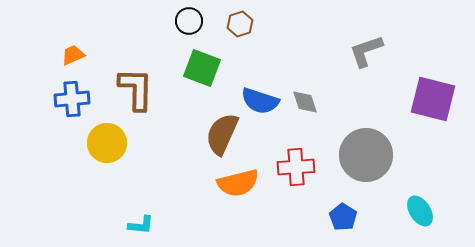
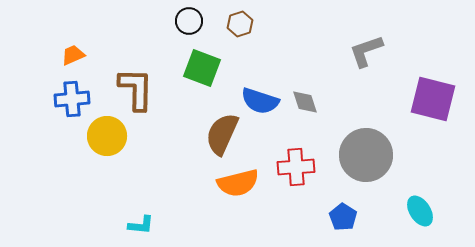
yellow circle: moved 7 px up
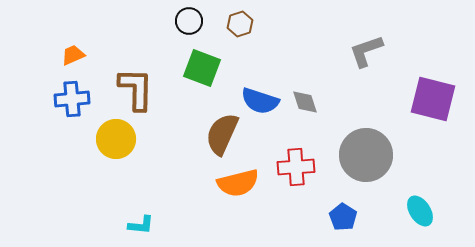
yellow circle: moved 9 px right, 3 px down
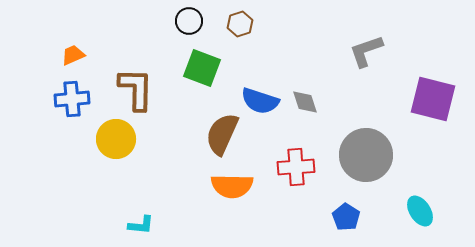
orange semicircle: moved 6 px left, 3 px down; rotated 15 degrees clockwise
blue pentagon: moved 3 px right
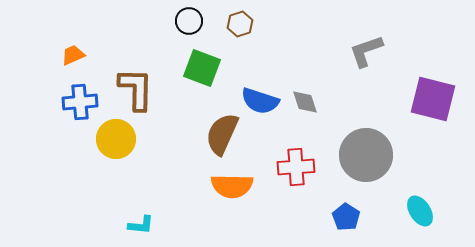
blue cross: moved 8 px right, 3 px down
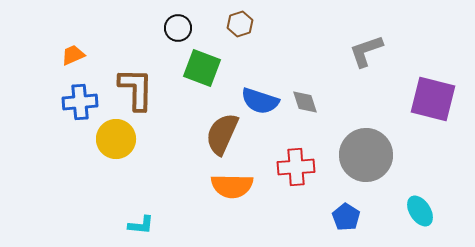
black circle: moved 11 px left, 7 px down
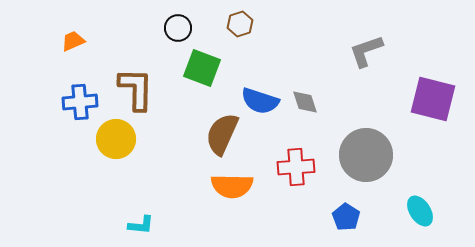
orange trapezoid: moved 14 px up
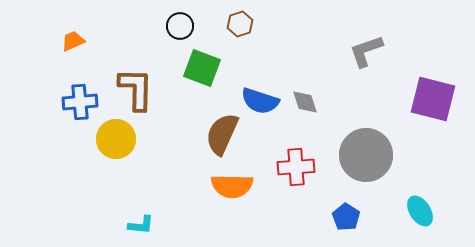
black circle: moved 2 px right, 2 px up
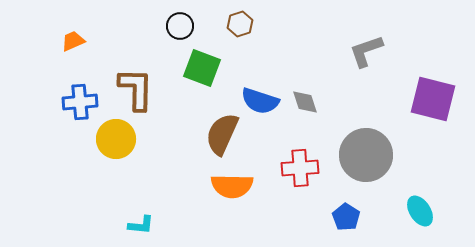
red cross: moved 4 px right, 1 px down
